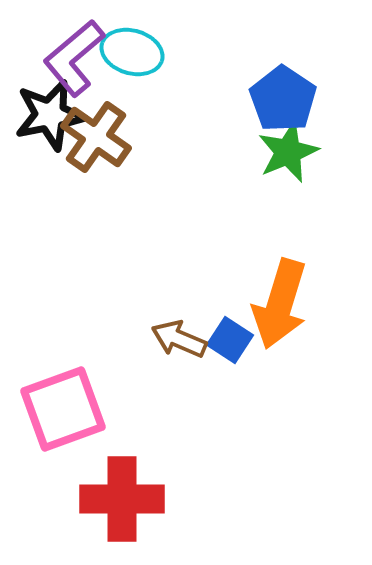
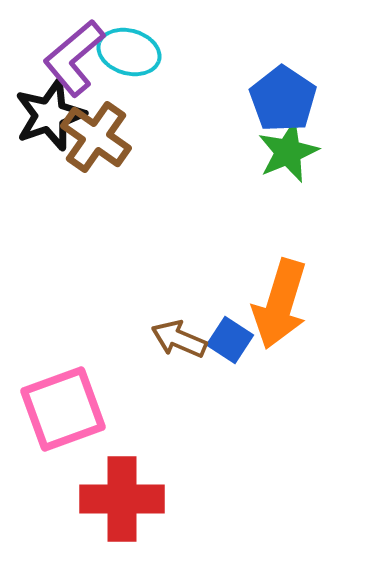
cyan ellipse: moved 3 px left
black star: rotated 8 degrees counterclockwise
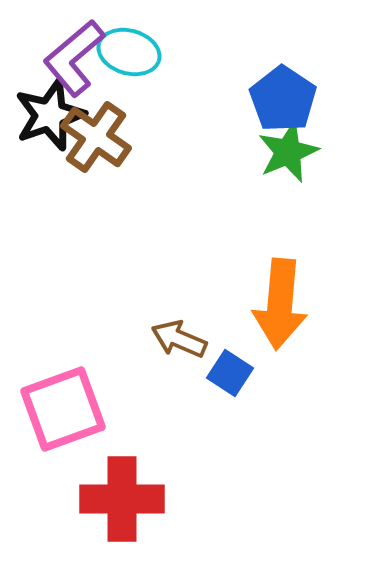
orange arrow: rotated 12 degrees counterclockwise
blue square: moved 33 px down
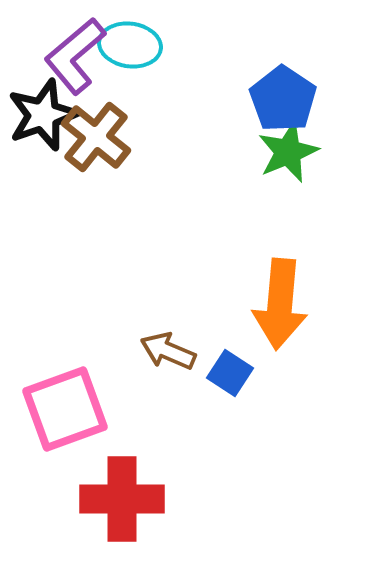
cyan ellipse: moved 1 px right, 7 px up; rotated 8 degrees counterclockwise
purple L-shape: moved 1 px right, 2 px up
black star: moved 7 px left
brown cross: rotated 4 degrees clockwise
brown arrow: moved 11 px left, 12 px down
pink square: moved 2 px right
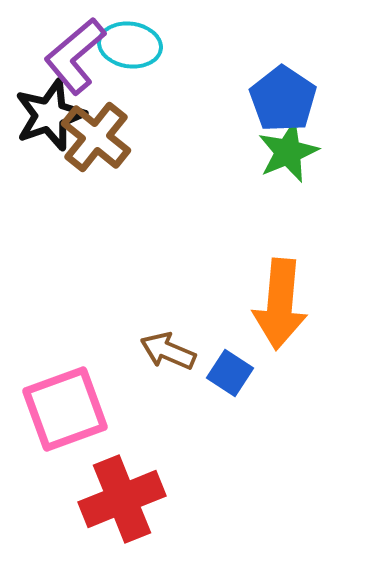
black star: moved 7 px right
red cross: rotated 22 degrees counterclockwise
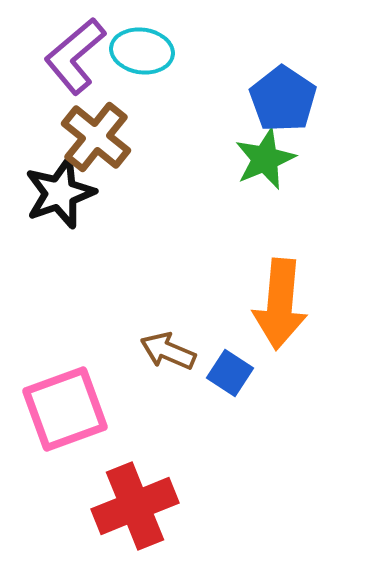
cyan ellipse: moved 12 px right, 6 px down
black star: moved 10 px right, 78 px down
green star: moved 23 px left, 7 px down
red cross: moved 13 px right, 7 px down
